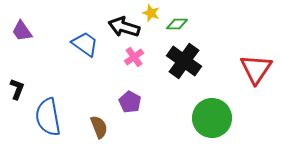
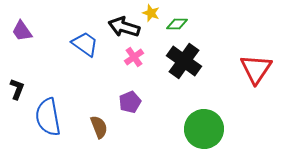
purple pentagon: rotated 20 degrees clockwise
green circle: moved 8 px left, 11 px down
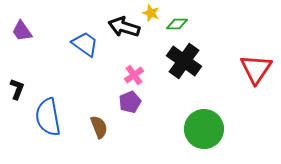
pink cross: moved 18 px down
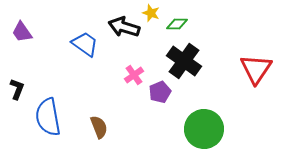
purple trapezoid: moved 1 px down
purple pentagon: moved 30 px right, 10 px up
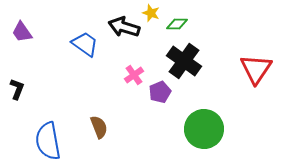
blue semicircle: moved 24 px down
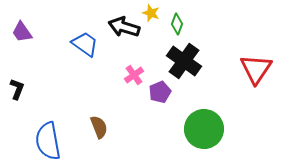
green diamond: rotated 70 degrees counterclockwise
